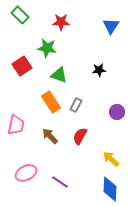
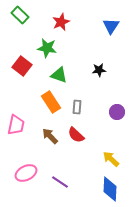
red star: rotated 24 degrees counterclockwise
red square: rotated 18 degrees counterclockwise
gray rectangle: moved 1 px right, 2 px down; rotated 24 degrees counterclockwise
red semicircle: moved 4 px left, 1 px up; rotated 78 degrees counterclockwise
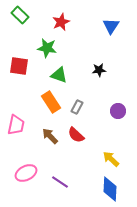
red square: moved 3 px left; rotated 30 degrees counterclockwise
gray rectangle: rotated 24 degrees clockwise
purple circle: moved 1 px right, 1 px up
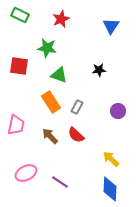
green rectangle: rotated 18 degrees counterclockwise
red star: moved 3 px up
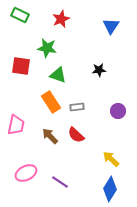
red square: moved 2 px right
green triangle: moved 1 px left
gray rectangle: rotated 56 degrees clockwise
blue diamond: rotated 30 degrees clockwise
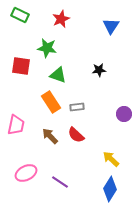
purple circle: moved 6 px right, 3 px down
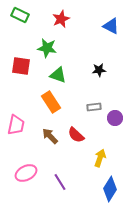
blue triangle: rotated 36 degrees counterclockwise
gray rectangle: moved 17 px right
purple circle: moved 9 px left, 4 px down
yellow arrow: moved 11 px left, 1 px up; rotated 66 degrees clockwise
purple line: rotated 24 degrees clockwise
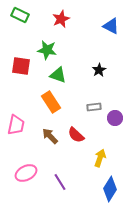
green star: moved 2 px down
black star: rotated 24 degrees counterclockwise
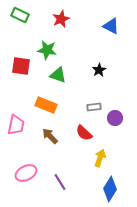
orange rectangle: moved 5 px left, 3 px down; rotated 35 degrees counterclockwise
red semicircle: moved 8 px right, 2 px up
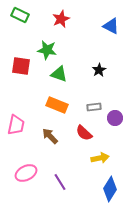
green triangle: moved 1 px right, 1 px up
orange rectangle: moved 11 px right
yellow arrow: rotated 60 degrees clockwise
